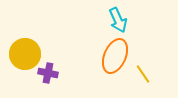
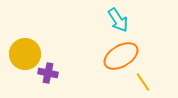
cyan arrow: rotated 10 degrees counterclockwise
orange ellipse: moved 6 px right; rotated 36 degrees clockwise
yellow line: moved 8 px down
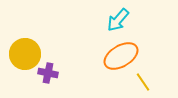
cyan arrow: rotated 75 degrees clockwise
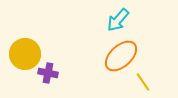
orange ellipse: rotated 12 degrees counterclockwise
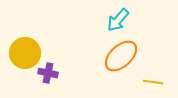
yellow circle: moved 1 px up
yellow line: moved 10 px right; rotated 48 degrees counterclockwise
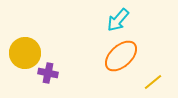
yellow line: rotated 48 degrees counterclockwise
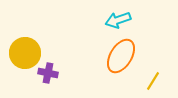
cyan arrow: rotated 30 degrees clockwise
orange ellipse: rotated 16 degrees counterclockwise
yellow line: moved 1 px up; rotated 18 degrees counterclockwise
